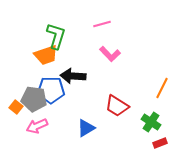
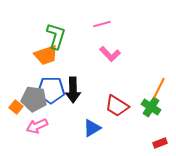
black arrow: moved 14 px down; rotated 95 degrees counterclockwise
orange line: moved 3 px left
green cross: moved 15 px up
blue triangle: moved 6 px right
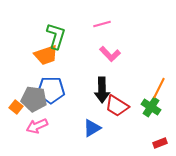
black arrow: moved 29 px right
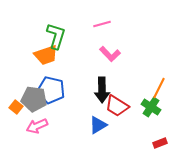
blue pentagon: rotated 12 degrees clockwise
blue triangle: moved 6 px right, 3 px up
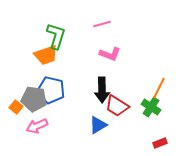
pink L-shape: rotated 25 degrees counterclockwise
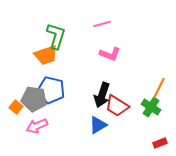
black arrow: moved 5 px down; rotated 20 degrees clockwise
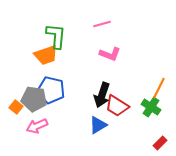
green L-shape: rotated 12 degrees counterclockwise
red rectangle: rotated 24 degrees counterclockwise
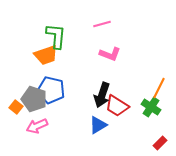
gray pentagon: rotated 10 degrees clockwise
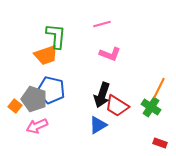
orange square: moved 1 px left, 1 px up
red rectangle: rotated 64 degrees clockwise
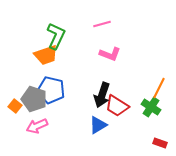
green L-shape: rotated 20 degrees clockwise
